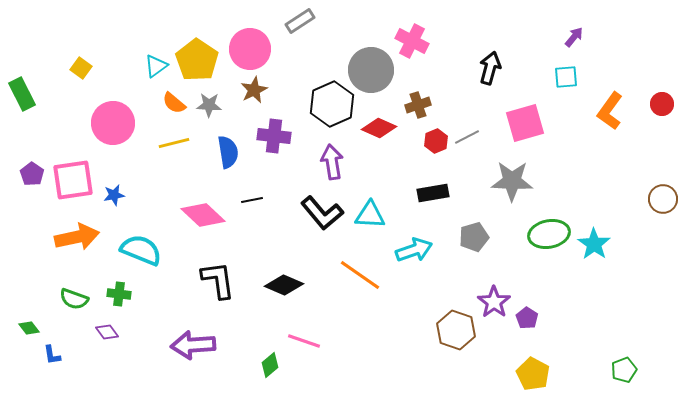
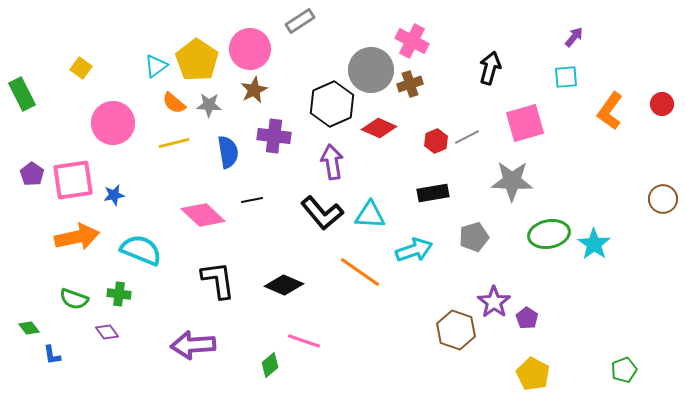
brown cross at (418, 105): moved 8 px left, 21 px up
orange line at (360, 275): moved 3 px up
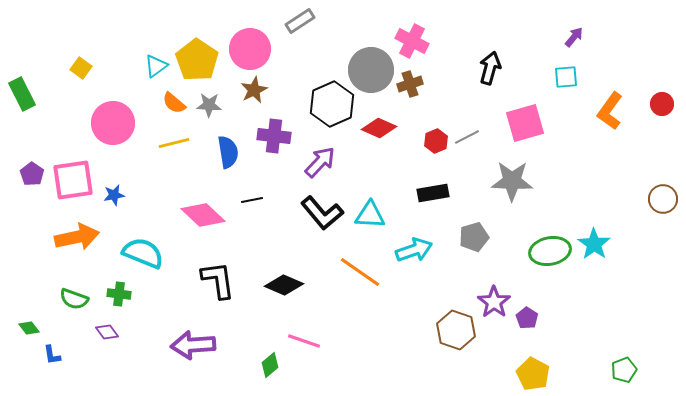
purple arrow at (332, 162): moved 12 px left; rotated 52 degrees clockwise
green ellipse at (549, 234): moved 1 px right, 17 px down
cyan semicircle at (141, 250): moved 2 px right, 3 px down
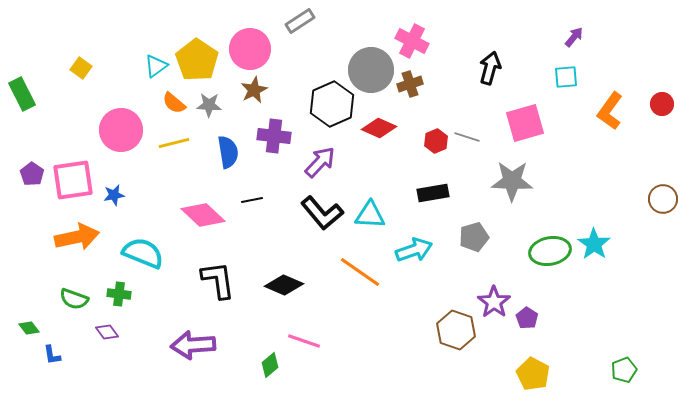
pink circle at (113, 123): moved 8 px right, 7 px down
gray line at (467, 137): rotated 45 degrees clockwise
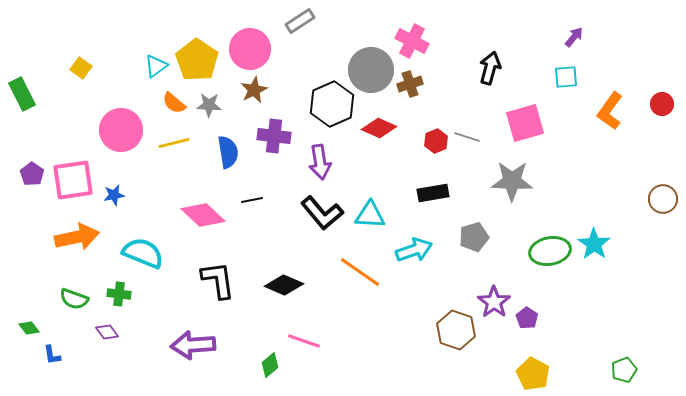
purple arrow at (320, 162): rotated 128 degrees clockwise
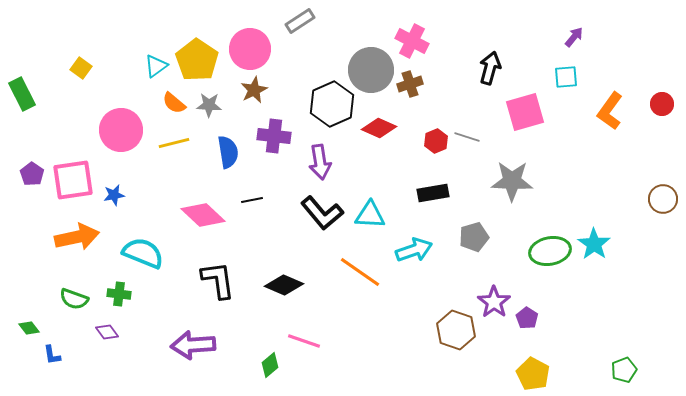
pink square at (525, 123): moved 11 px up
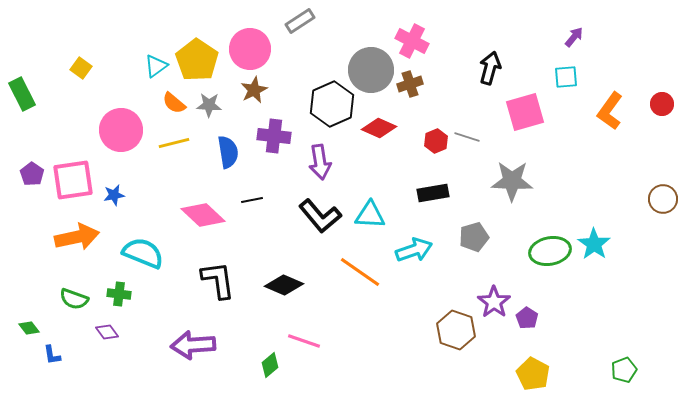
black L-shape at (322, 213): moved 2 px left, 3 px down
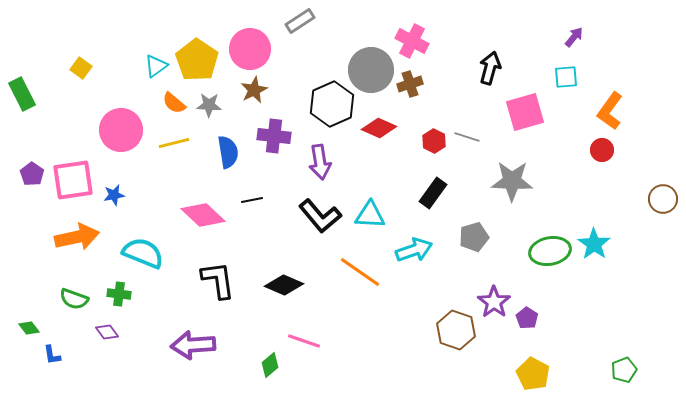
red circle at (662, 104): moved 60 px left, 46 px down
red hexagon at (436, 141): moved 2 px left; rotated 10 degrees counterclockwise
black rectangle at (433, 193): rotated 44 degrees counterclockwise
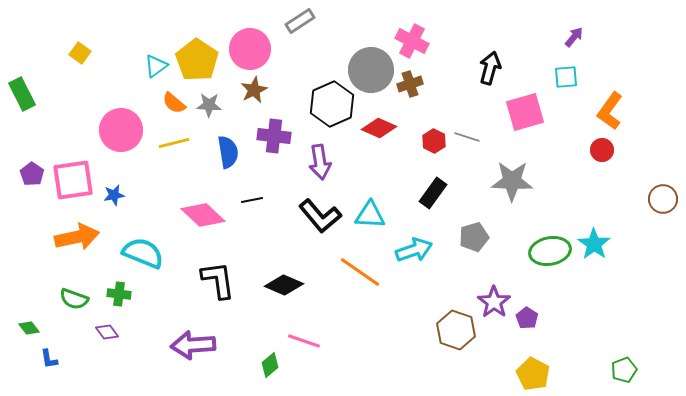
yellow square at (81, 68): moved 1 px left, 15 px up
blue L-shape at (52, 355): moved 3 px left, 4 px down
